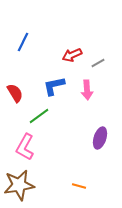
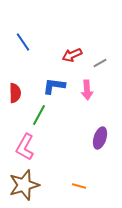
blue line: rotated 60 degrees counterclockwise
gray line: moved 2 px right
blue L-shape: rotated 20 degrees clockwise
red semicircle: rotated 30 degrees clockwise
green line: moved 1 px up; rotated 25 degrees counterclockwise
brown star: moved 5 px right; rotated 8 degrees counterclockwise
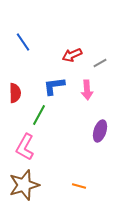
blue L-shape: rotated 15 degrees counterclockwise
purple ellipse: moved 7 px up
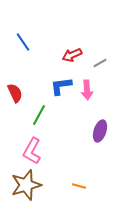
blue L-shape: moved 7 px right
red semicircle: rotated 24 degrees counterclockwise
pink L-shape: moved 7 px right, 4 px down
brown star: moved 2 px right
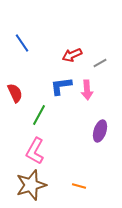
blue line: moved 1 px left, 1 px down
pink L-shape: moved 3 px right
brown star: moved 5 px right
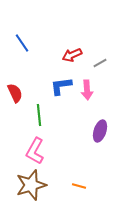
green line: rotated 35 degrees counterclockwise
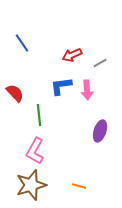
red semicircle: rotated 18 degrees counterclockwise
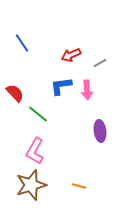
red arrow: moved 1 px left
green line: moved 1 px left, 1 px up; rotated 45 degrees counterclockwise
purple ellipse: rotated 25 degrees counterclockwise
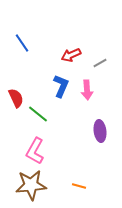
blue L-shape: rotated 120 degrees clockwise
red semicircle: moved 1 px right, 5 px down; rotated 18 degrees clockwise
brown star: rotated 12 degrees clockwise
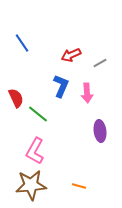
pink arrow: moved 3 px down
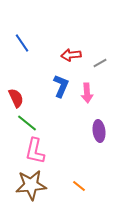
red arrow: rotated 18 degrees clockwise
green line: moved 11 px left, 9 px down
purple ellipse: moved 1 px left
pink L-shape: rotated 16 degrees counterclockwise
orange line: rotated 24 degrees clockwise
